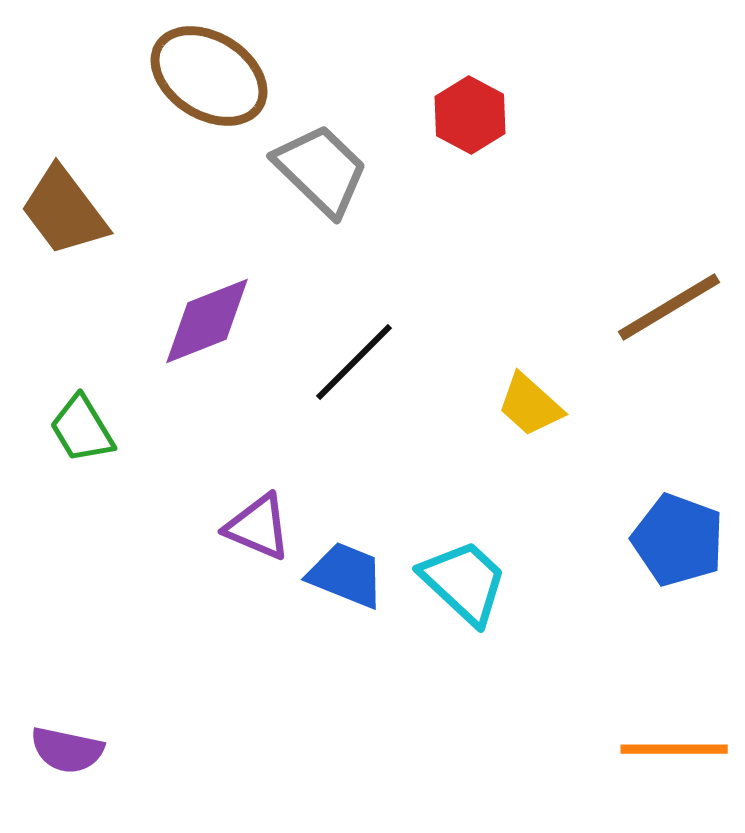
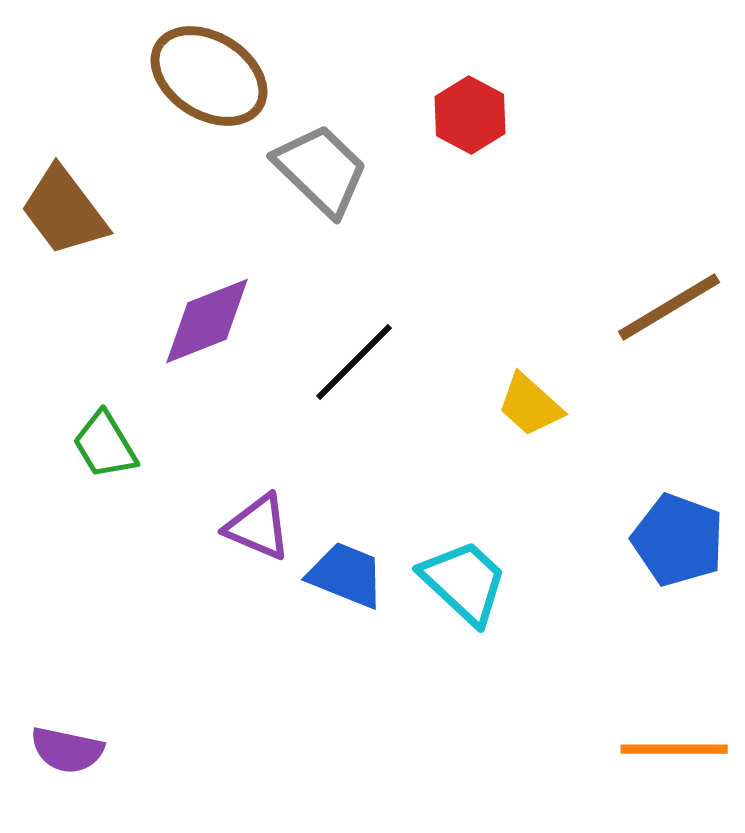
green trapezoid: moved 23 px right, 16 px down
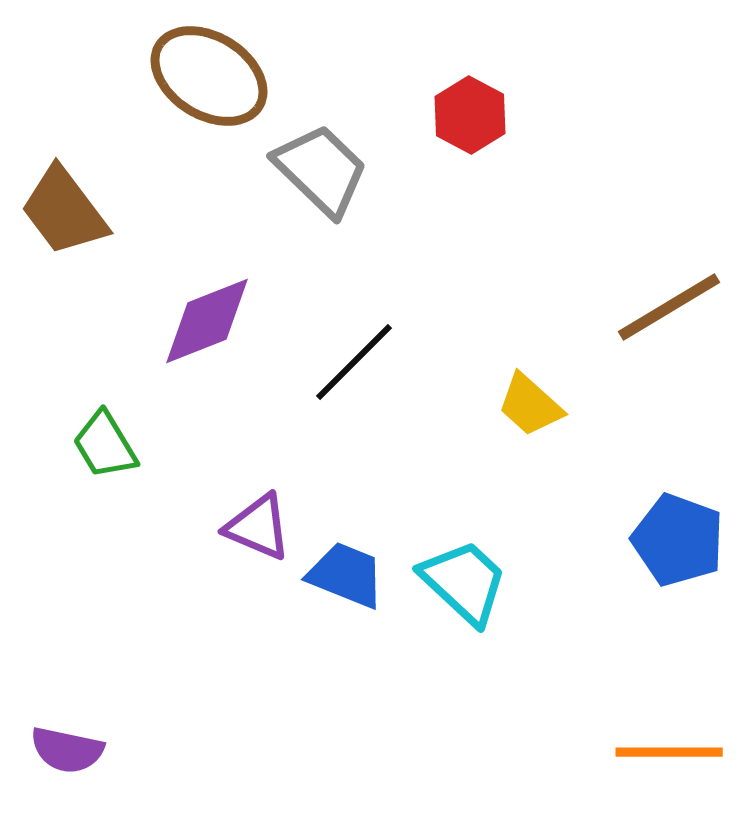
orange line: moved 5 px left, 3 px down
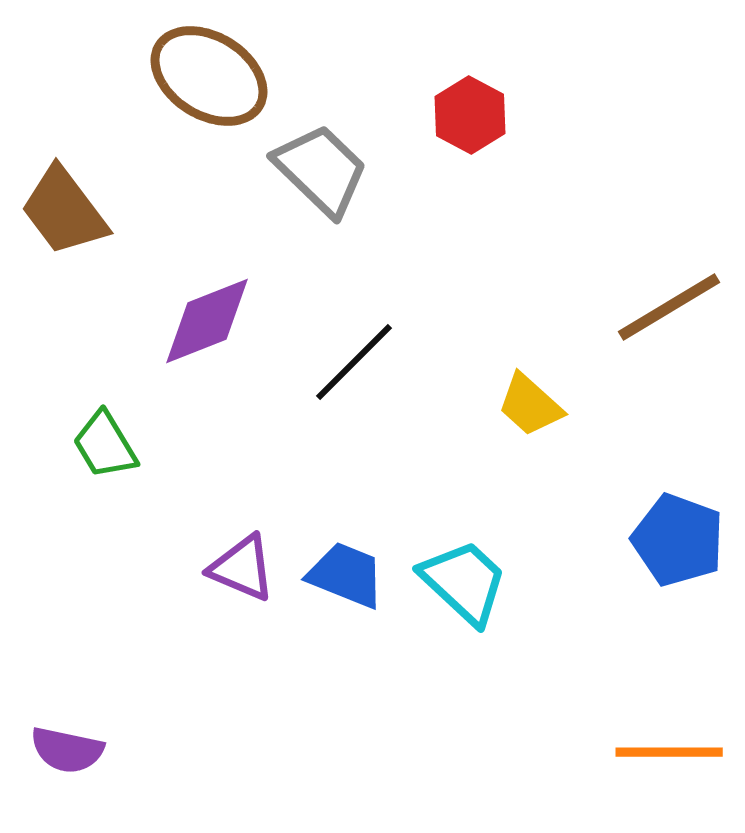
purple triangle: moved 16 px left, 41 px down
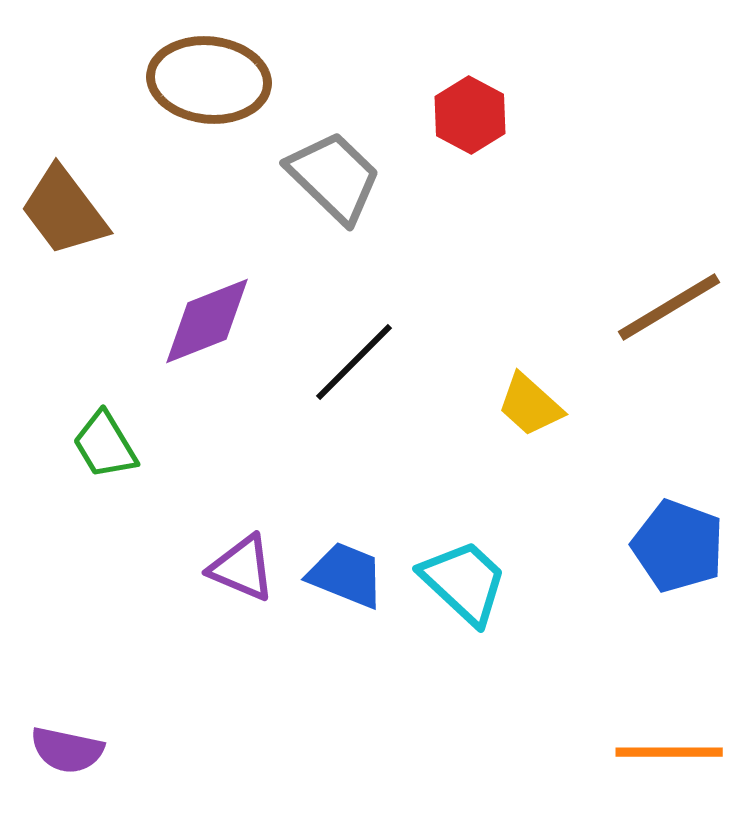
brown ellipse: moved 4 px down; rotated 26 degrees counterclockwise
gray trapezoid: moved 13 px right, 7 px down
blue pentagon: moved 6 px down
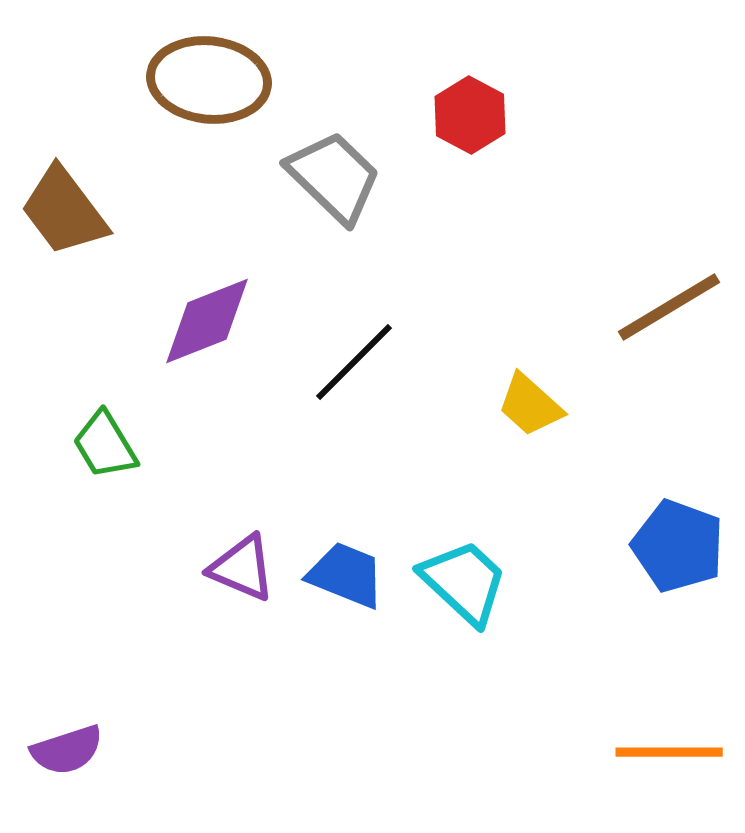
purple semicircle: rotated 30 degrees counterclockwise
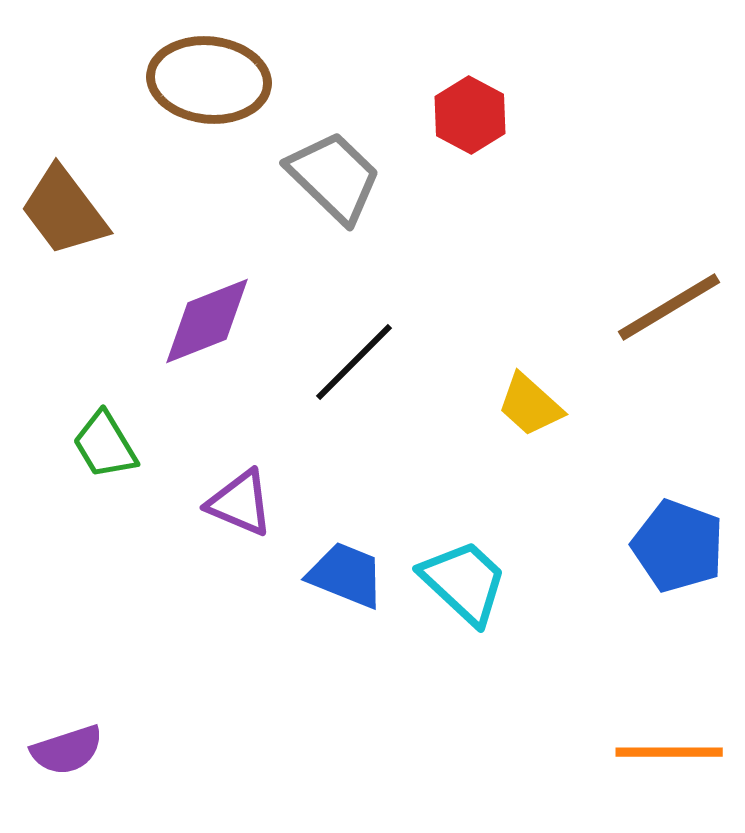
purple triangle: moved 2 px left, 65 px up
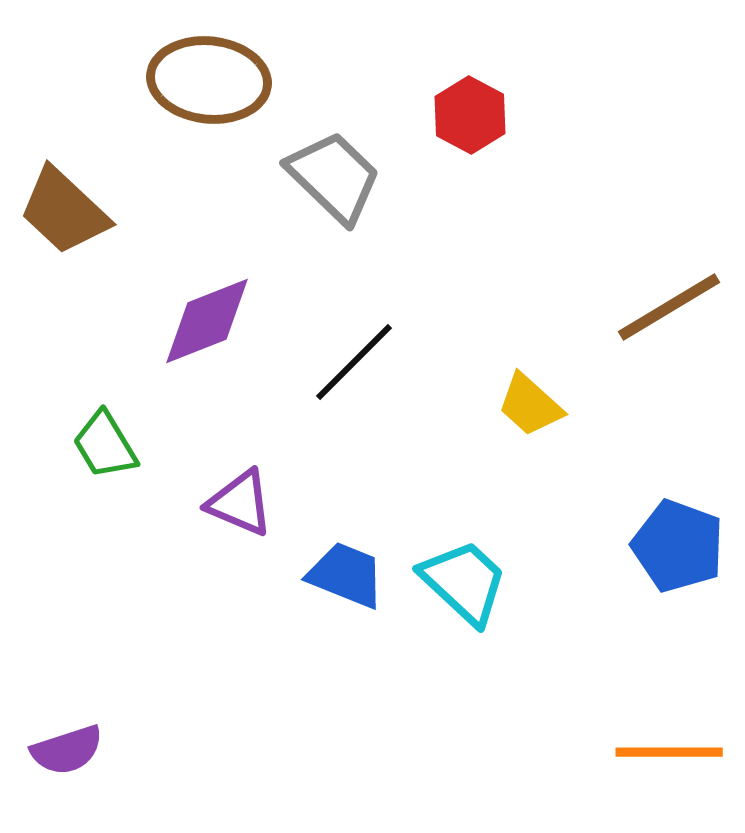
brown trapezoid: rotated 10 degrees counterclockwise
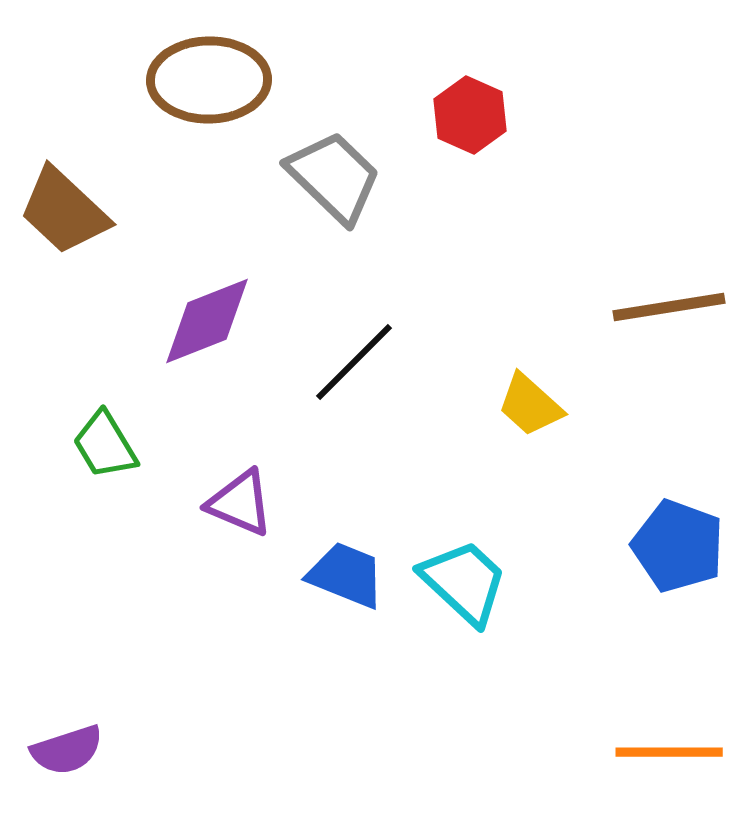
brown ellipse: rotated 7 degrees counterclockwise
red hexagon: rotated 4 degrees counterclockwise
brown line: rotated 22 degrees clockwise
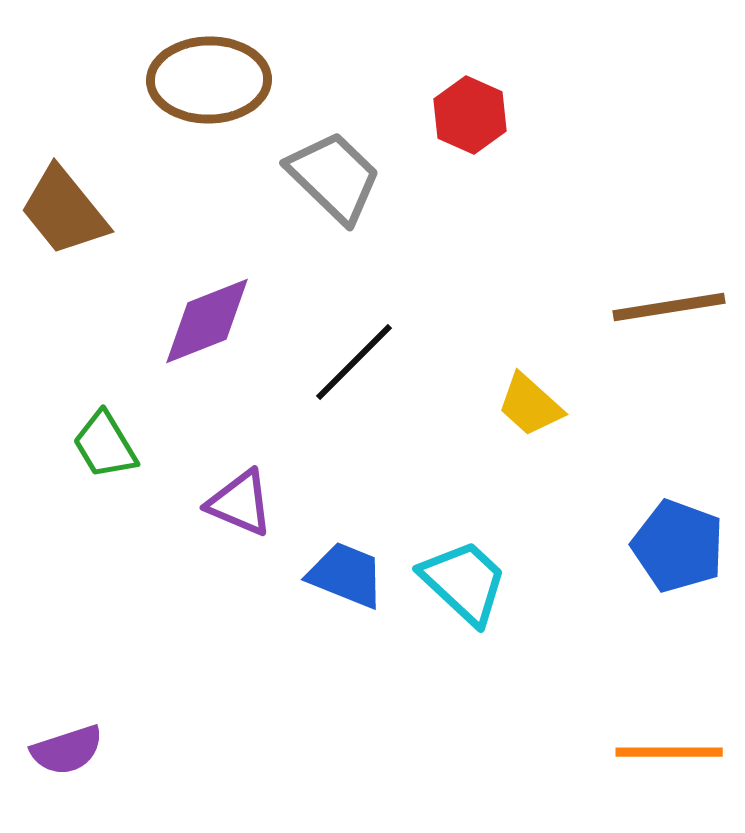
brown trapezoid: rotated 8 degrees clockwise
